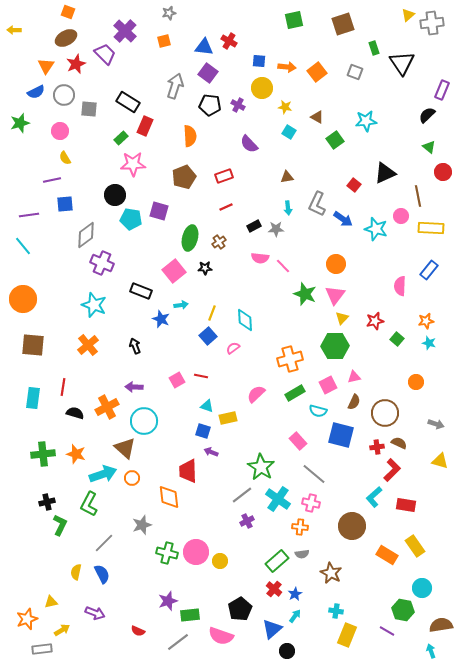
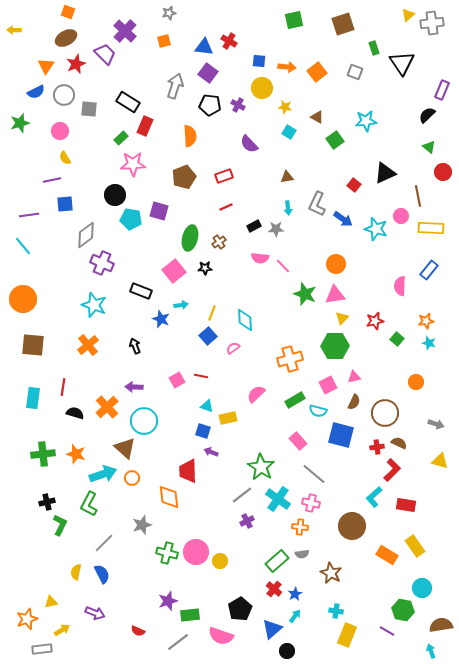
pink triangle at (335, 295): rotated 45 degrees clockwise
green rectangle at (295, 393): moved 7 px down
orange cross at (107, 407): rotated 15 degrees counterclockwise
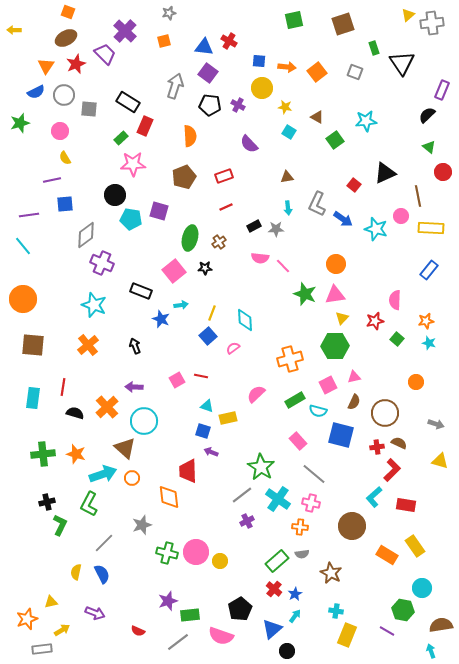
pink semicircle at (400, 286): moved 5 px left, 14 px down
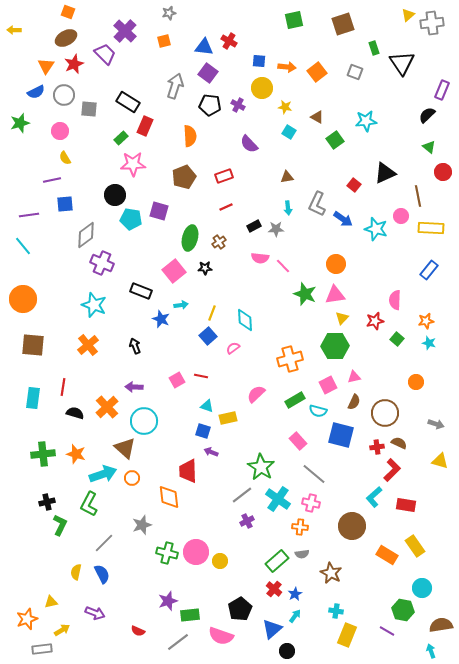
red star at (76, 64): moved 2 px left
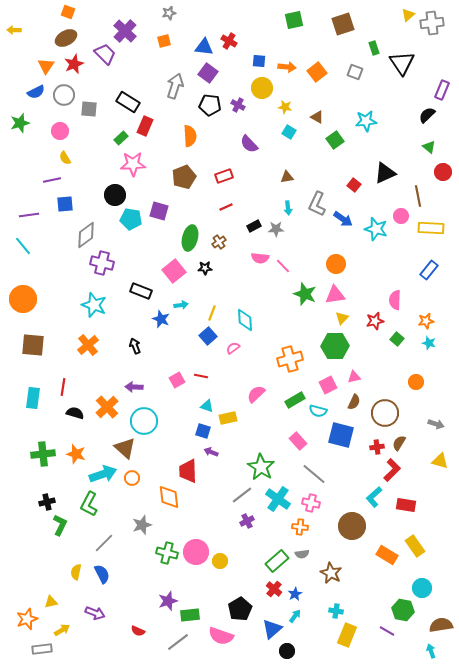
purple cross at (102, 263): rotated 10 degrees counterclockwise
brown semicircle at (399, 443): rotated 84 degrees counterclockwise
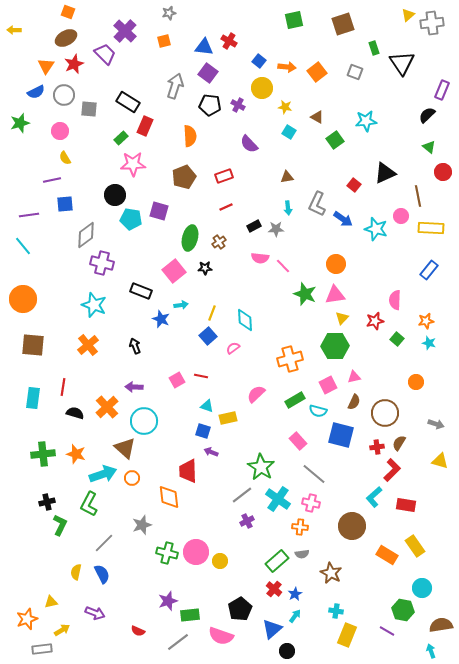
blue square at (259, 61): rotated 32 degrees clockwise
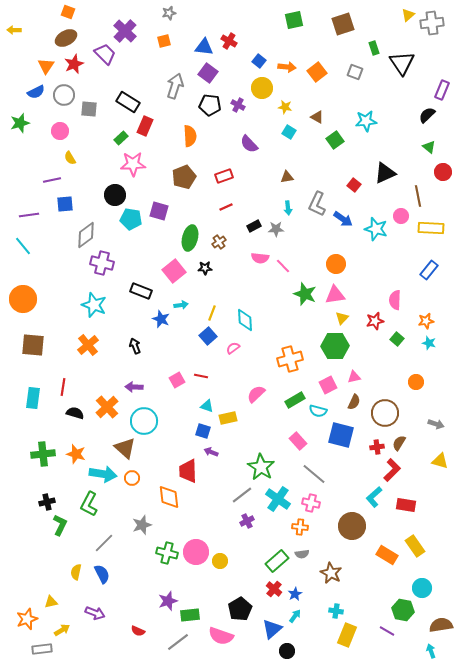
yellow semicircle at (65, 158): moved 5 px right
cyan arrow at (103, 474): rotated 28 degrees clockwise
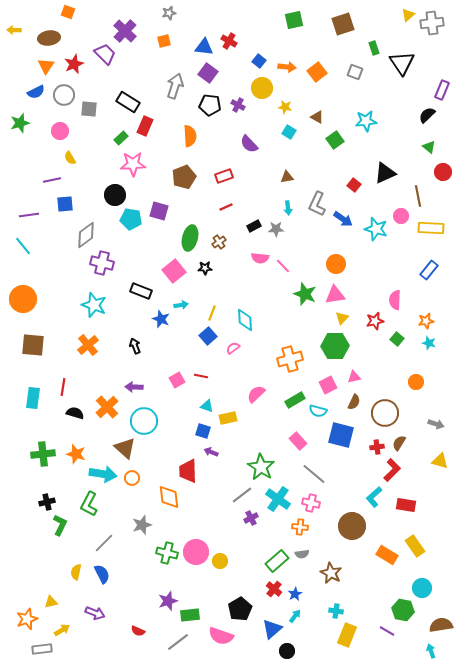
brown ellipse at (66, 38): moved 17 px left; rotated 20 degrees clockwise
purple cross at (247, 521): moved 4 px right, 3 px up
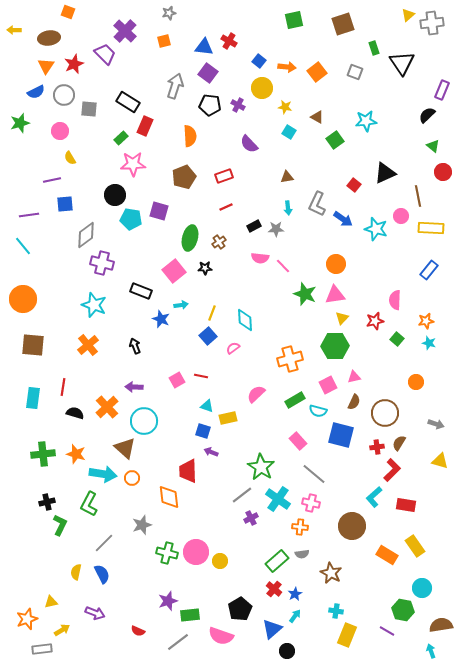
green triangle at (429, 147): moved 4 px right, 1 px up
